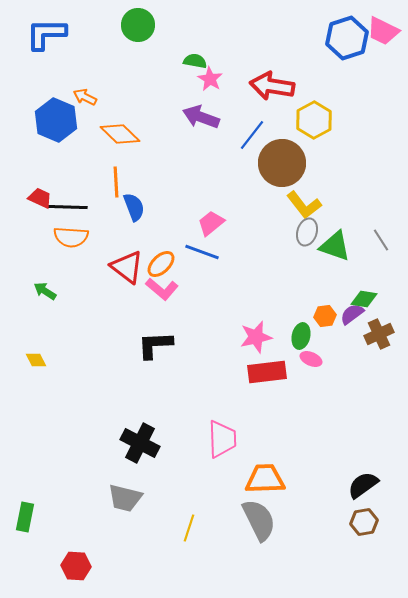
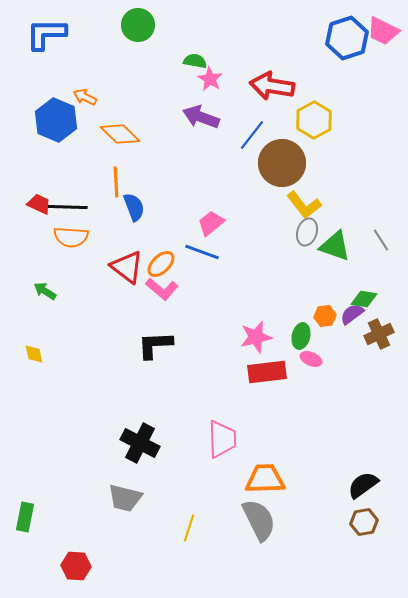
red trapezoid at (40, 198): moved 1 px left, 6 px down
yellow diamond at (36, 360): moved 2 px left, 6 px up; rotated 15 degrees clockwise
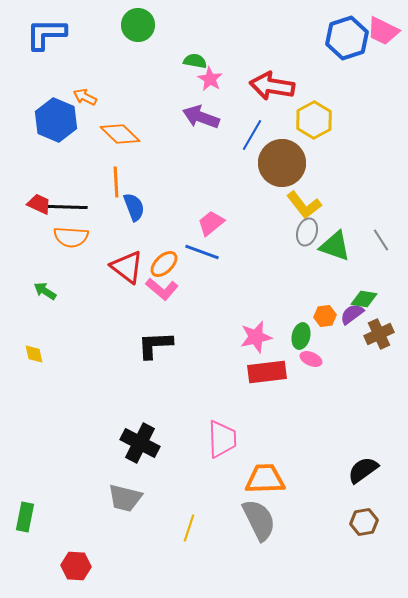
blue line at (252, 135): rotated 8 degrees counterclockwise
orange ellipse at (161, 264): moved 3 px right
black semicircle at (363, 485): moved 15 px up
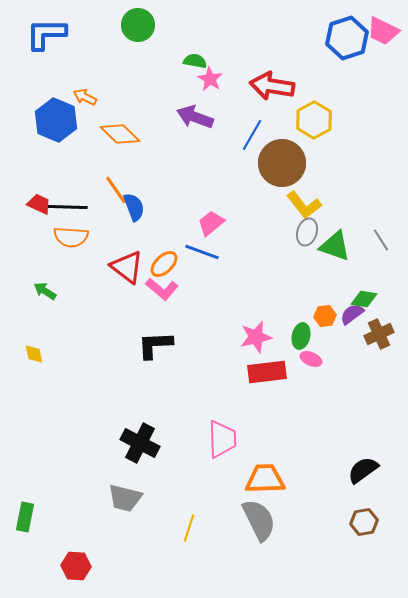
purple arrow at (201, 117): moved 6 px left
orange line at (116, 182): moved 8 px down; rotated 32 degrees counterclockwise
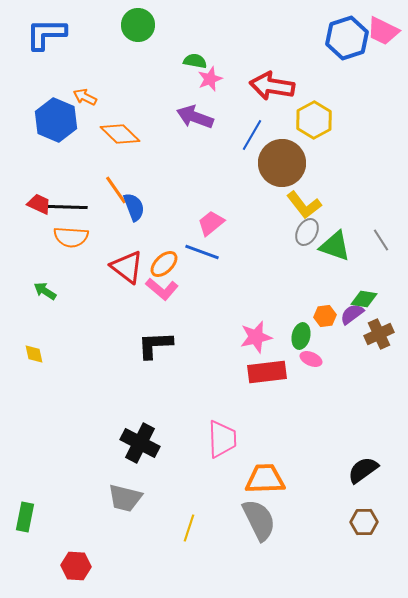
pink star at (210, 79): rotated 20 degrees clockwise
gray ellipse at (307, 232): rotated 12 degrees clockwise
brown hexagon at (364, 522): rotated 8 degrees clockwise
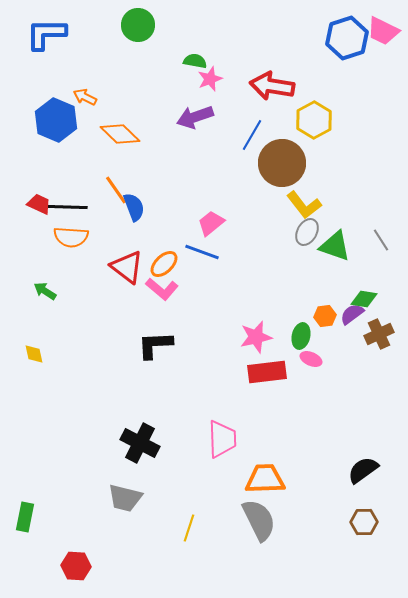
purple arrow at (195, 117): rotated 39 degrees counterclockwise
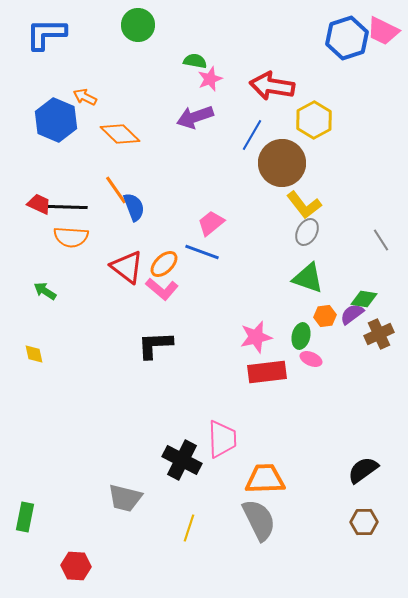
green triangle at (335, 246): moved 27 px left, 32 px down
black cross at (140, 443): moved 42 px right, 17 px down
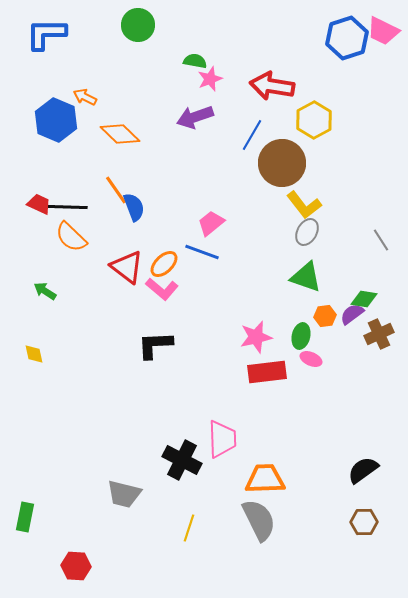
orange semicircle at (71, 237): rotated 40 degrees clockwise
green triangle at (308, 278): moved 2 px left, 1 px up
gray trapezoid at (125, 498): moved 1 px left, 4 px up
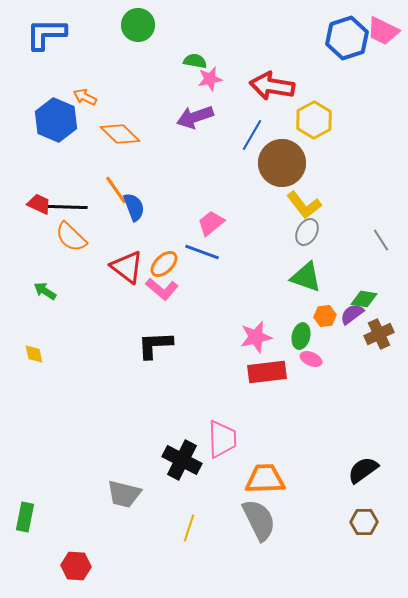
pink star at (210, 79): rotated 10 degrees clockwise
